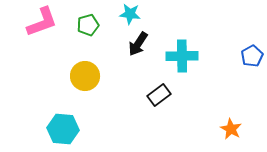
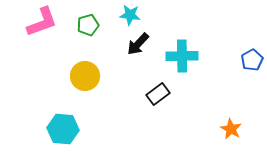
cyan star: moved 1 px down
black arrow: rotated 10 degrees clockwise
blue pentagon: moved 4 px down
black rectangle: moved 1 px left, 1 px up
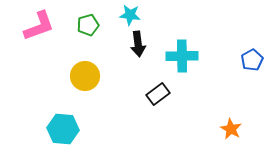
pink L-shape: moved 3 px left, 4 px down
black arrow: rotated 50 degrees counterclockwise
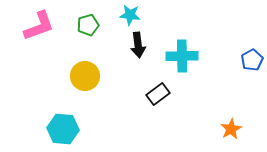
black arrow: moved 1 px down
orange star: rotated 15 degrees clockwise
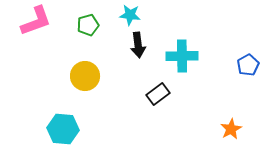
pink L-shape: moved 3 px left, 5 px up
blue pentagon: moved 4 px left, 5 px down
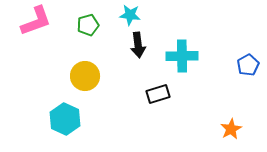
black rectangle: rotated 20 degrees clockwise
cyan hexagon: moved 2 px right, 10 px up; rotated 20 degrees clockwise
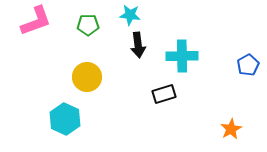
green pentagon: rotated 15 degrees clockwise
yellow circle: moved 2 px right, 1 px down
black rectangle: moved 6 px right
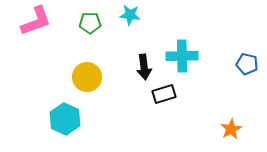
green pentagon: moved 2 px right, 2 px up
black arrow: moved 6 px right, 22 px down
blue pentagon: moved 1 px left, 1 px up; rotated 30 degrees counterclockwise
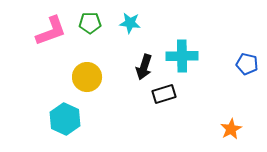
cyan star: moved 8 px down
pink L-shape: moved 15 px right, 10 px down
black arrow: rotated 25 degrees clockwise
